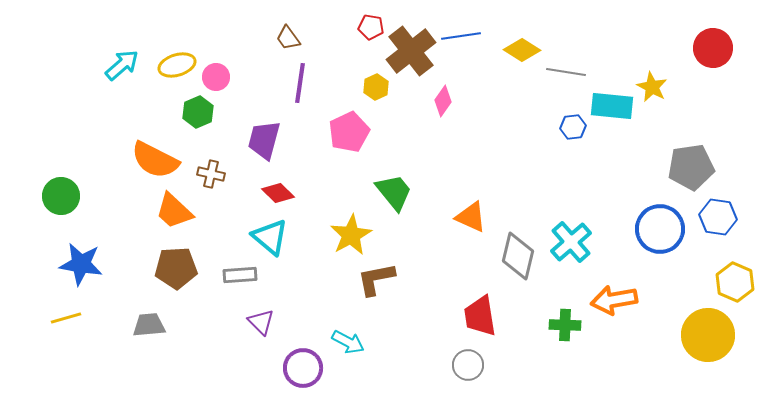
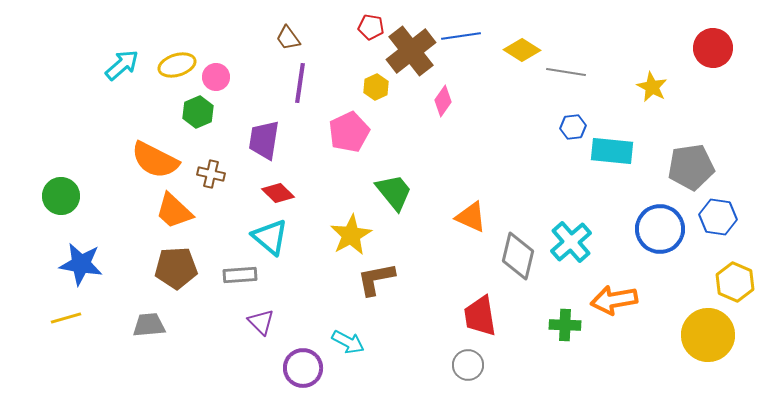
cyan rectangle at (612, 106): moved 45 px down
purple trapezoid at (264, 140): rotated 6 degrees counterclockwise
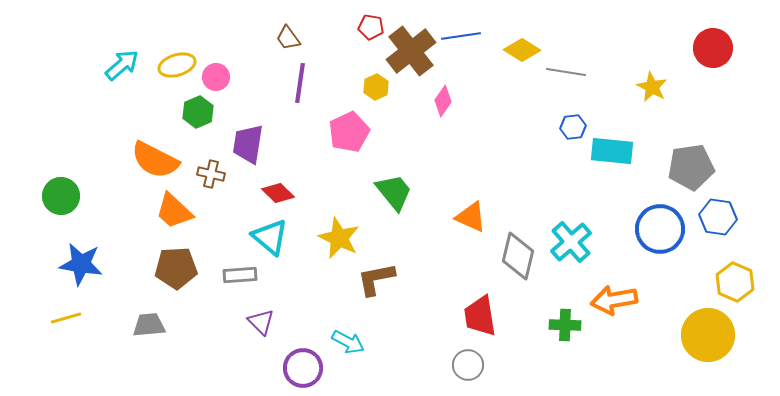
purple trapezoid at (264, 140): moved 16 px left, 4 px down
yellow star at (351, 235): moved 12 px left, 3 px down; rotated 18 degrees counterclockwise
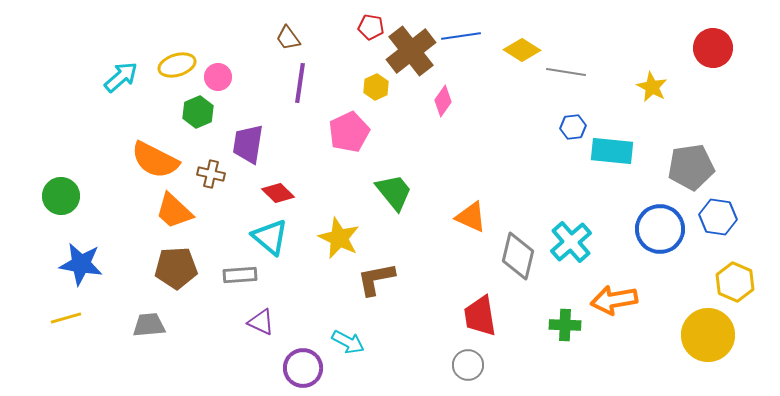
cyan arrow at (122, 65): moved 1 px left, 12 px down
pink circle at (216, 77): moved 2 px right
purple triangle at (261, 322): rotated 20 degrees counterclockwise
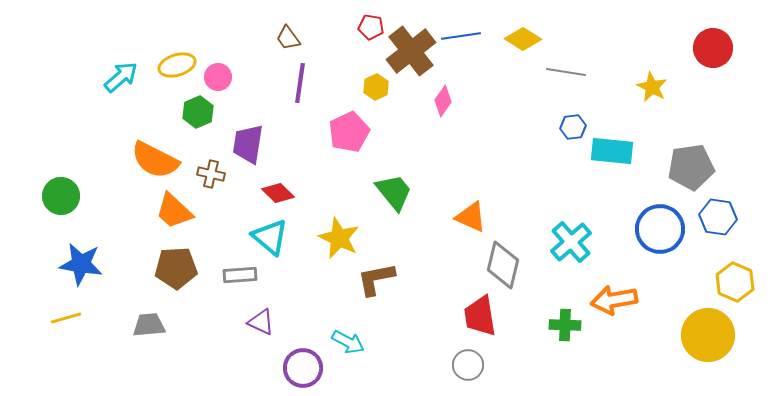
yellow diamond at (522, 50): moved 1 px right, 11 px up
gray diamond at (518, 256): moved 15 px left, 9 px down
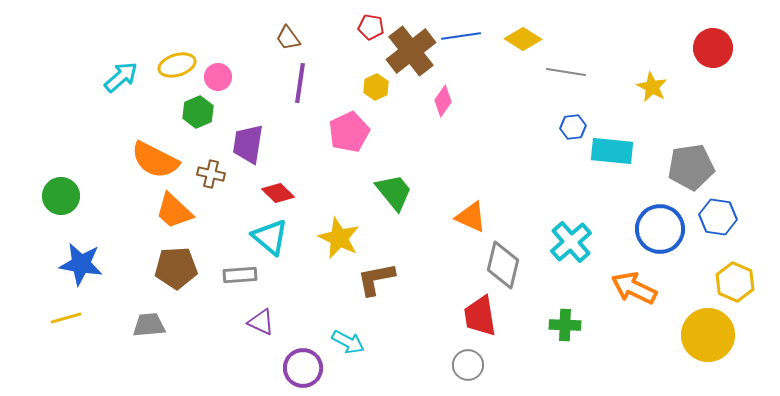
orange arrow at (614, 300): moved 20 px right, 12 px up; rotated 36 degrees clockwise
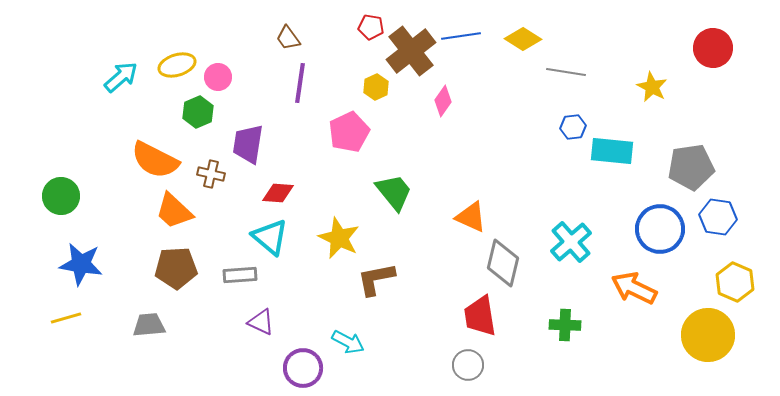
red diamond at (278, 193): rotated 40 degrees counterclockwise
gray diamond at (503, 265): moved 2 px up
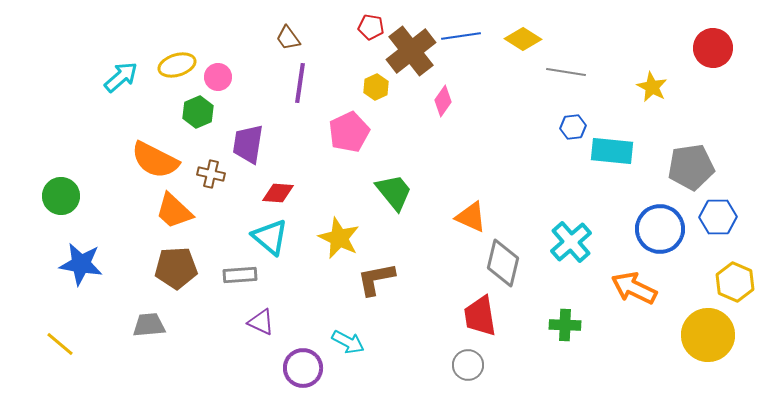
blue hexagon at (718, 217): rotated 9 degrees counterclockwise
yellow line at (66, 318): moved 6 px left, 26 px down; rotated 56 degrees clockwise
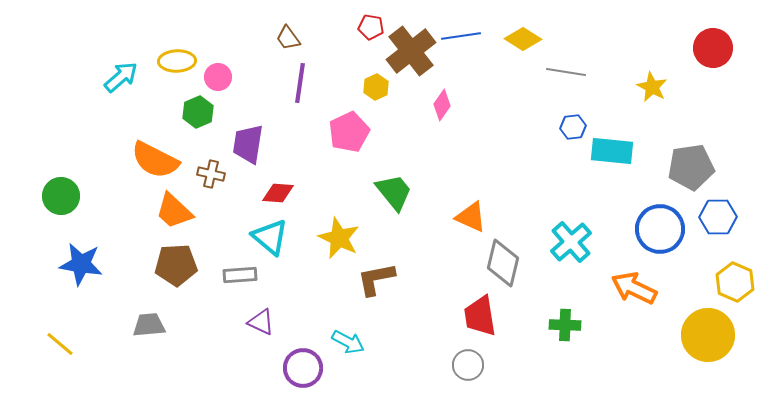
yellow ellipse at (177, 65): moved 4 px up; rotated 15 degrees clockwise
pink diamond at (443, 101): moved 1 px left, 4 px down
brown pentagon at (176, 268): moved 3 px up
